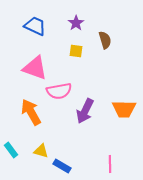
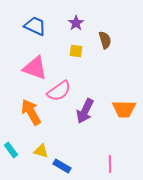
pink semicircle: rotated 25 degrees counterclockwise
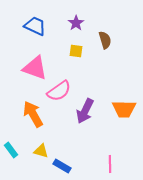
orange arrow: moved 2 px right, 2 px down
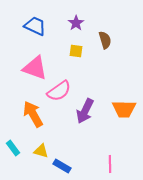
cyan rectangle: moved 2 px right, 2 px up
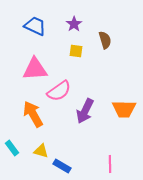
purple star: moved 2 px left, 1 px down
pink triangle: moved 1 px down; rotated 24 degrees counterclockwise
cyan rectangle: moved 1 px left
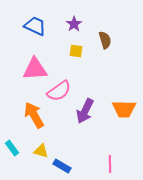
orange arrow: moved 1 px right, 1 px down
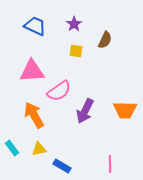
brown semicircle: rotated 42 degrees clockwise
pink triangle: moved 3 px left, 2 px down
orange trapezoid: moved 1 px right, 1 px down
yellow triangle: moved 2 px left, 2 px up; rotated 28 degrees counterclockwise
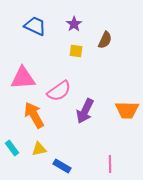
pink triangle: moved 9 px left, 7 px down
orange trapezoid: moved 2 px right
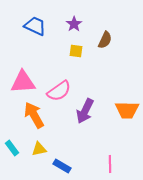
pink triangle: moved 4 px down
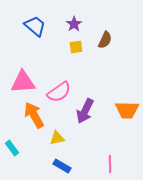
blue trapezoid: rotated 15 degrees clockwise
yellow square: moved 4 px up; rotated 16 degrees counterclockwise
pink semicircle: moved 1 px down
yellow triangle: moved 18 px right, 11 px up
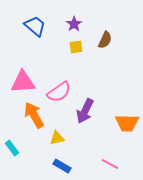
orange trapezoid: moved 13 px down
pink line: rotated 60 degrees counterclockwise
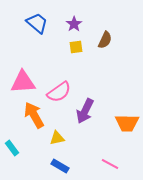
blue trapezoid: moved 2 px right, 3 px up
blue rectangle: moved 2 px left
